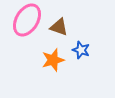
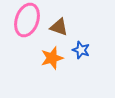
pink ellipse: rotated 12 degrees counterclockwise
orange star: moved 1 px left, 2 px up
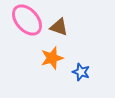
pink ellipse: rotated 60 degrees counterclockwise
blue star: moved 22 px down
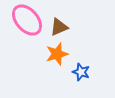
brown triangle: rotated 42 degrees counterclockwise
orange star: moved 5 px right, 4 px up
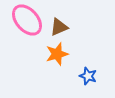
blue star: moved 7 px right, 4 px down
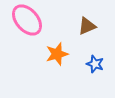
brown triangle: moved 28 px right, 1 px up
blue star: moved 7 px right, 12 px up
